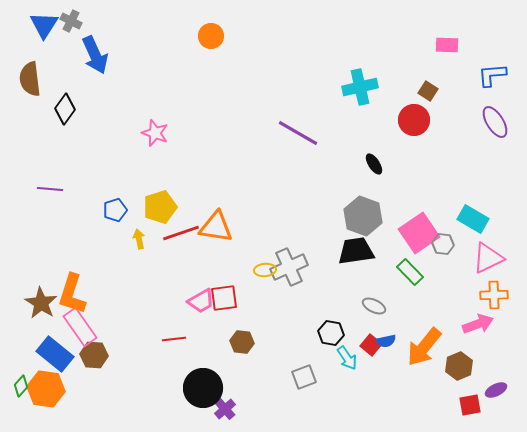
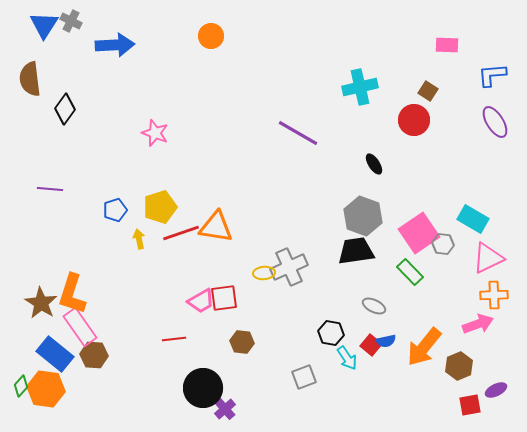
blue arrow at (95, 55): moved 20 px right, 10 px up; rotated 69 degrees counterclockwise
yellow ellipse at (265, 270): moved 1 px left, 3 px down
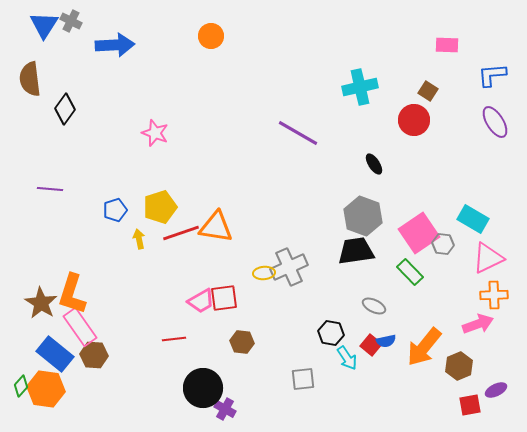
gray square at (304, 377): moved 1 px left, 2 px down; rotated 15 degrees clockwise
purple cross at (225, 409): rotated 20 degrees counterclockwise
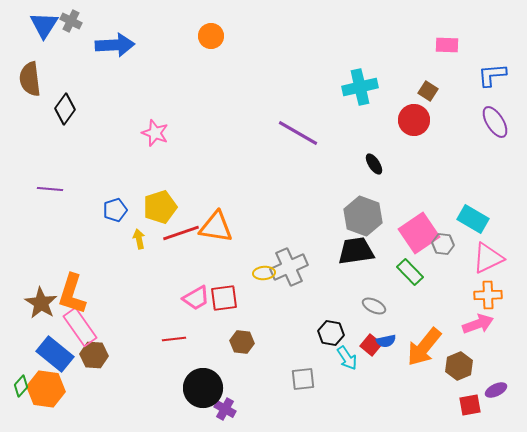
orange cross at (494, 295): moved 6 px left
pink trapezoid at (201, 301): moved 5 px left, 3 px up
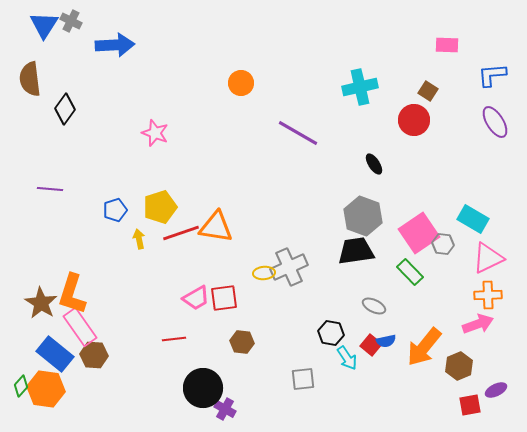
orange circle at (211, 36): moved 30 px right, 47 px down
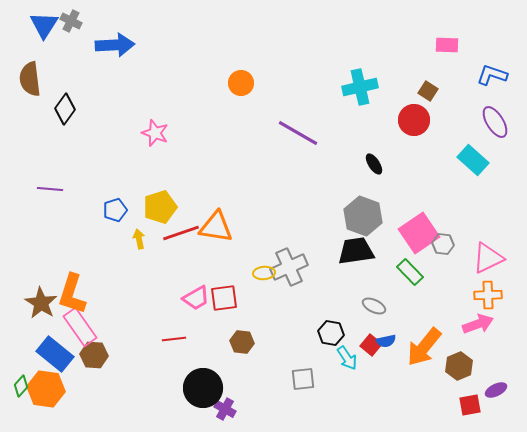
blue L-shape at (492, 75): rotated 24 degrees clockwise
cyan rectangle at (473, 219): moved 59 px up; rotated 12 degrees clockwise
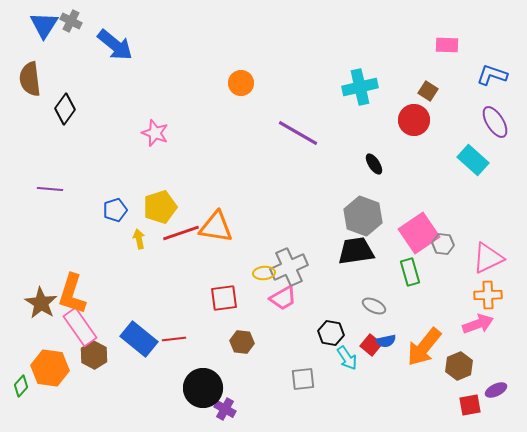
blue arrow at (115, 45): rotated 42 degrees clockwise
green rectangle at (410, 272): rotated 28 degrees clockwise
pink trapezoid at (196, 298): moved 87 px right
blue rectangle at (55, 354): moved 84 px right, 15 px up
brown hexagon at (94, 355): rotated 24 degrees clockwise
orange hexagon at (46, 389): moved 4 px right, 21 px up
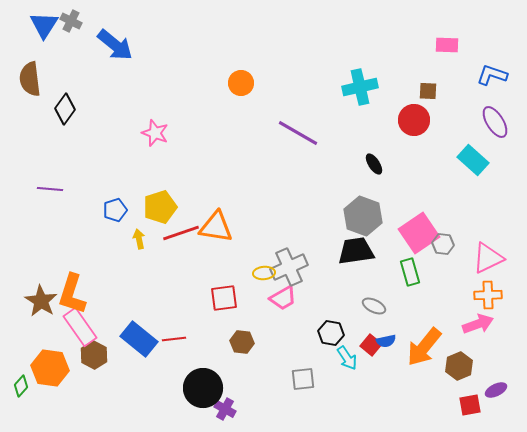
brown square at (428, 91): rotated 30 degrees counterclockwise
brown star at (41, 303): moved 2 px up
